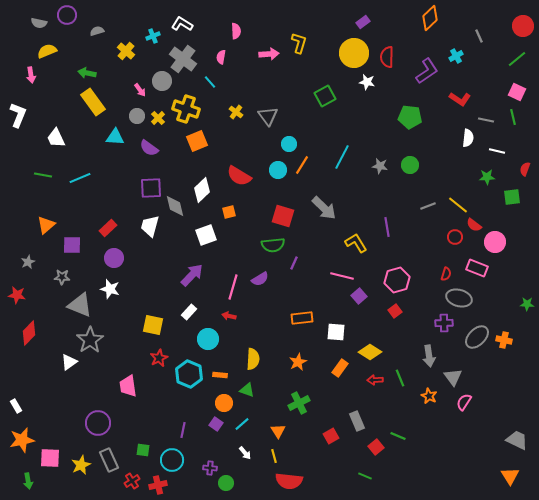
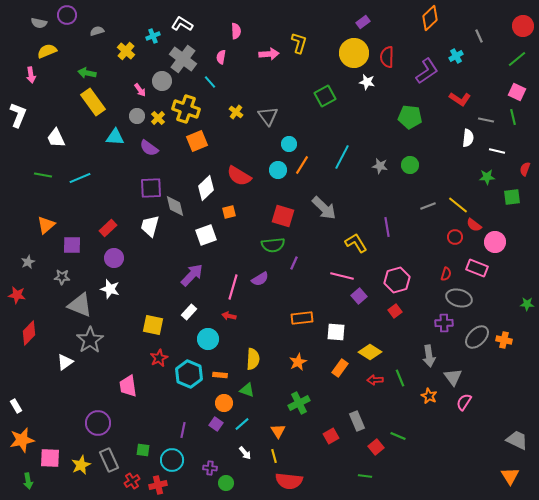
white diamond at (202, 190): moved 4 px right, 2 px up
white triangle at (69, 362): moved 4 px left
green line at (365, 476): rotated 16 degrees counterclockwise
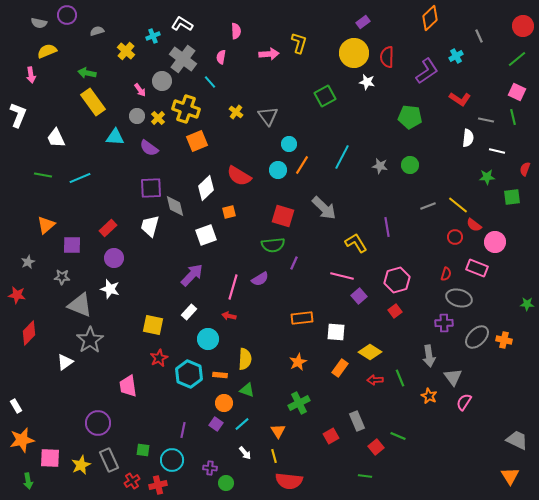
yellow semicircle at (253, 359): moved 8 px left
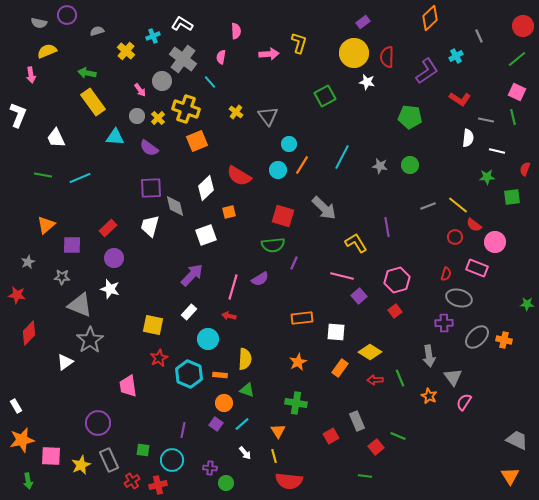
green cross at (299, 403): moved 3 px left; rotated 35 degrees clockwise
pink square at (50, 458): moved 1 px right, 2 px up
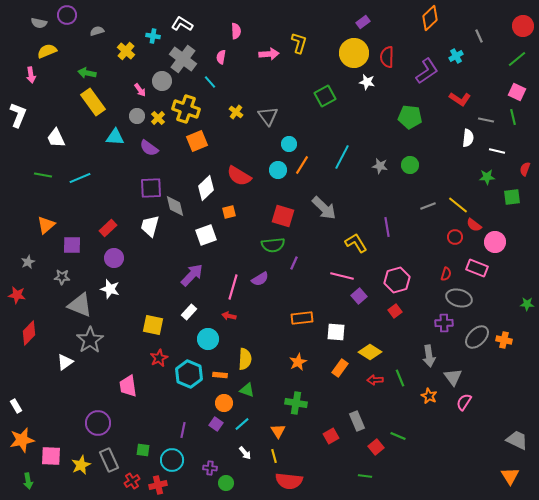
cyan cross at (153, 36): rotated 32 degrees clockwise
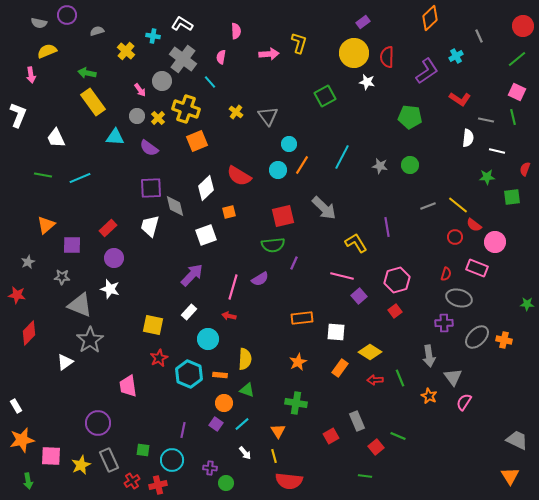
red square at (283, 216): rotated 30 degrees counterclockwise
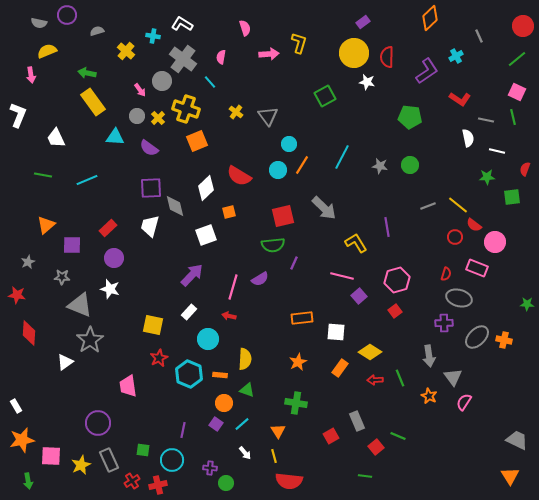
pink semicircle at (236, 31): moved 9 px right, 3 px up; rotated 14 degrees counterclockwise
white semicircle at (468, 138): rotated 18 degrees counterclockwise
cyan line at (80, 178): moved 7 px right, 2 px down
red diamond at (29, 333): rotated 40 degrees counterclockwise
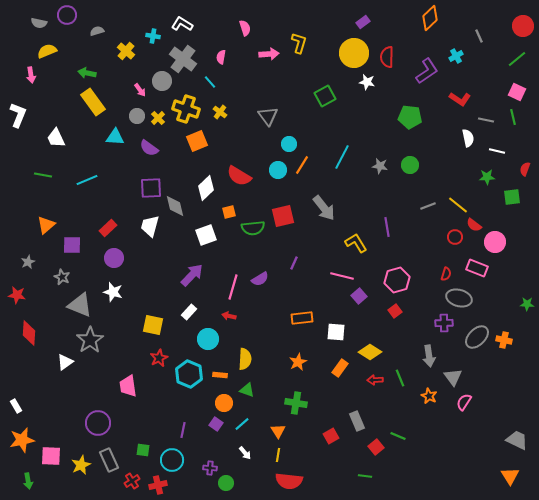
yellow cross at (236, 112): moved 16 px left
gray arrow at (324, 208): rotated 8 degrees clockwise
green semicircle at (273, 245): moved 20 px left, 17 px up
gray star at (62, 277): rotated 21 degrees clockwise
white star at (110, 289): moved 3 px right, 3 px down
yellow line at (274, 456): moved 4 px right, 1 px up; rotated 24 degrees clockwise
